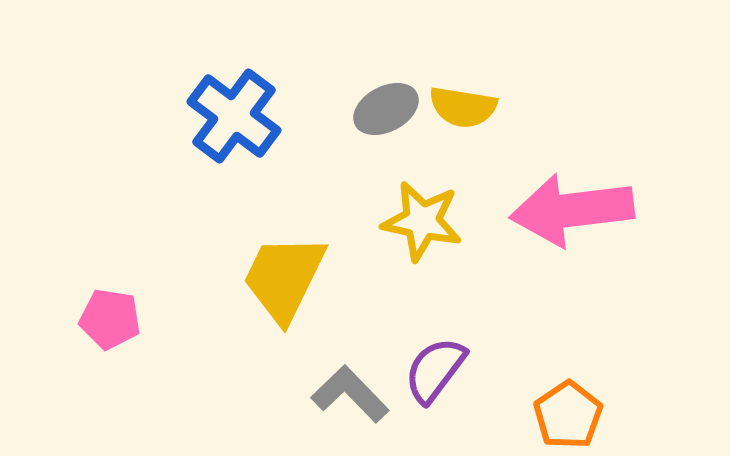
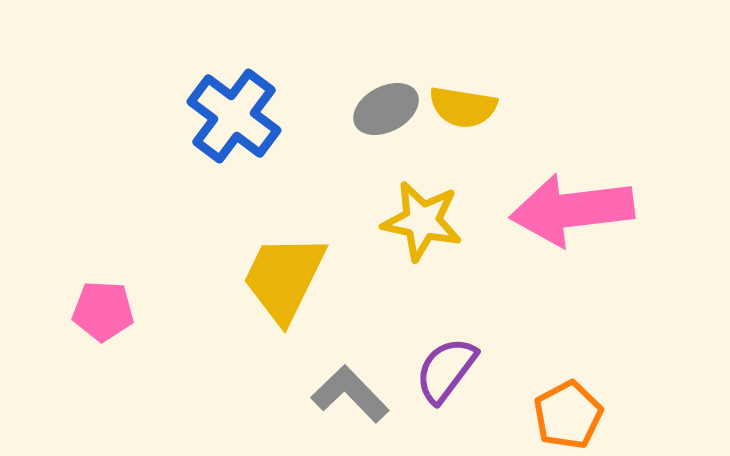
pink pentagon: moved 7 px left, 8 px up; rotated 6 degrees counterclockwise
purple semicircle: moved 11 px right
orange pentagon: rotated 6 degrees clockwise
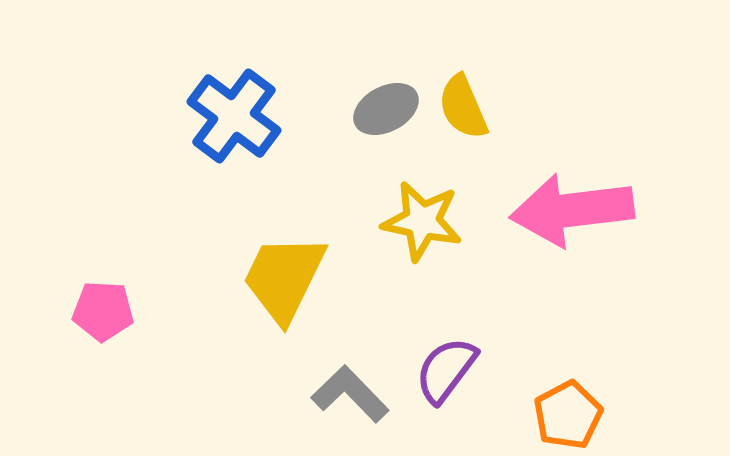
yellow semicircle: rotated 58 degrees clockwise
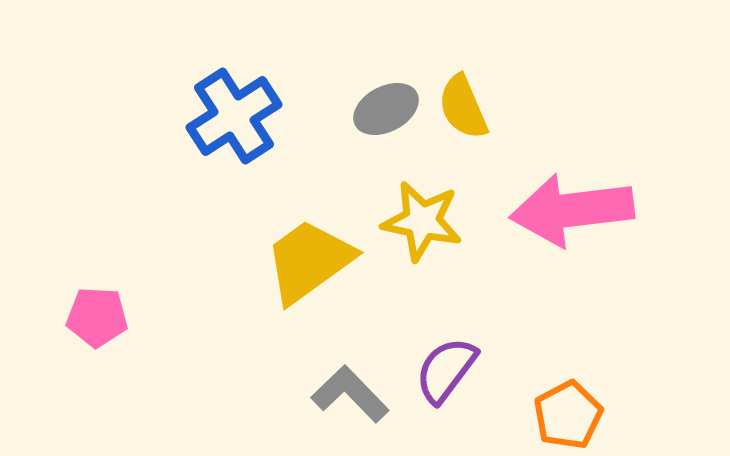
blue cross: rotated 20 degrees clockwise
yellow trapezoid: moved 25 px right, 17 px up; rotated 28 degrees clockwise
pink pentagon: moved 6 px left, 6 px down
